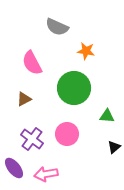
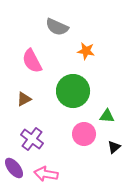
pink semicircle: moved 2 px up
green circle: moved 1 px left, 3 px down
pink circle: moved 17 px right
pink arrow: rotated 20 degrees clockwise
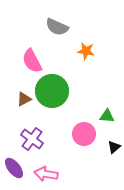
green circle: moved 21 px left
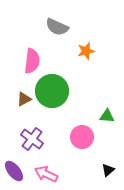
orange star: rotated 24 degrees counterclockwise
pink semicircle: rotated 145 degrees counterclockwise
pink circle: moved 2 px left, 3 px down
black triangle: moved 6 px left, 23 px down
purple ellipse: moved 3 px down
pink arrow: rotated 15 degrees clockwise
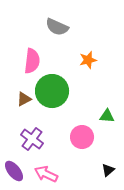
orange star: moved 2 px right, 9 px down
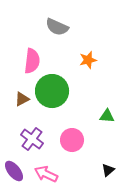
brown triangle: moved 2 px left
pink circle: moved 10 px left, 3 px down
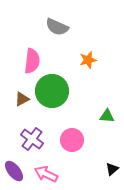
black triangle: moved 4 px right, 1 px up
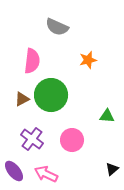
green circle: moved 1 px left, 4 px down
